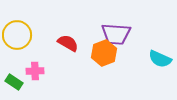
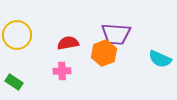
red semicircle: rotated 40 degrees counterclockwise
pink cross: moved 27 px right
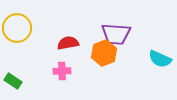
yellow circle: moved 7 px up
green rectangle: moved 1 px left, 1 px up
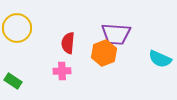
red semicircle: rotated 75 degrees counterclockwise
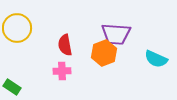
red semicircle: moved 3 px left, 2 px down; rotated 15 degrees counterclockwise
cyan semicircle: moved 4 px left
green rectangle: moved 1 px left, 6 px down
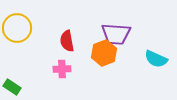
red semicircle: moved 2 px right, 4 px up
pink cross: moved 2 px up
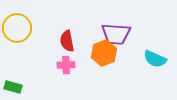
cyan semicircle: moved 1 px left
pink cross: moved 4 px right, 4 px up
green rectangle: moved 1 px right; rotated 18 degrees counterclockwise
